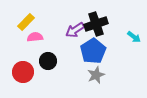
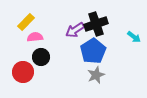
black circle: moved 7 px left, 4 px up
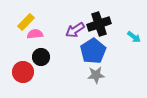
black cross: moved 3 px right
pink semicircle: moved 3 px up
gray star: rotated 18 degrees clockwise
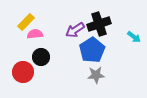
blue pentagon: moved 1 px left, 1 px up
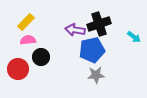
purple arrow: rotated 42 degrees clockwise
pink semicircle: moved 7 px left, 6 px down
blue pentagon: rotated 20 degrees clockwise
red circle: moved 5 px left, 3 px up
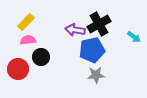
black cross: rotated 10 degrees counterclockwise
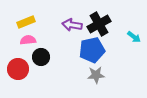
yellow rectangle: rotated 24 degrees clockwise
purple arrow: moved 3 px left, 5 px up
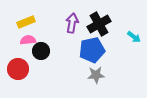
purple arrow: moved 2 px up; rotated 90 degrees clockwise
black circle: moved 6 px up
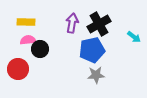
yellow rectangle: rotated 24 degrees clockwise
black circle: moved 1 px left, 2 px up
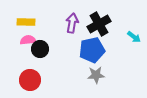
red circle: moved 12 px right, 11 px down
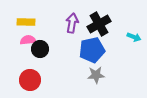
cyan arrow: rotated 16 degrees counterclockwise
